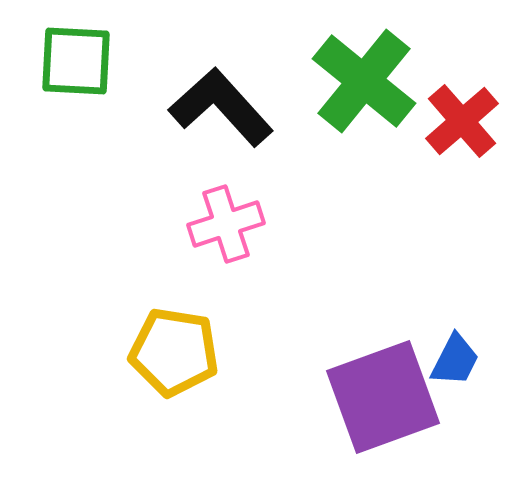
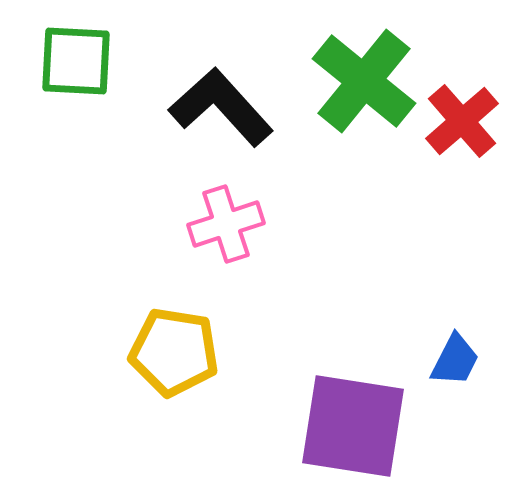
purple square: moved 30 px left, 29 px down; rotated 29 degrees clockwise
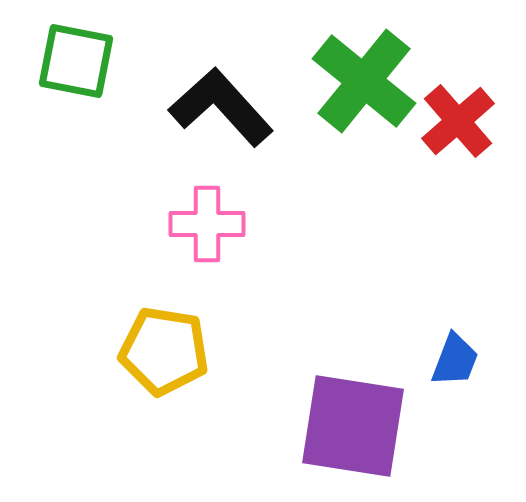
green square: rotated 8 degrees clockwise
red cross: moved 4 px left
pink cross: moved 19 px left; rotated 18 degrees clockwise
yellow pentagon: moved 10 px left, 1 px up
blue trapezoid: rotated 6 degrees counterclockwise
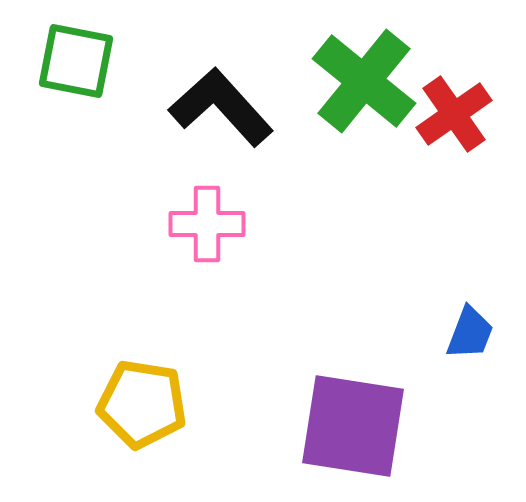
red cross: moved 4 px left, 7 px up; rotated 6 degrees clockwise
yellow pentagon: moved 22 px left, 53 px down
blue trapezoid: moved 15 px right, 27 px up
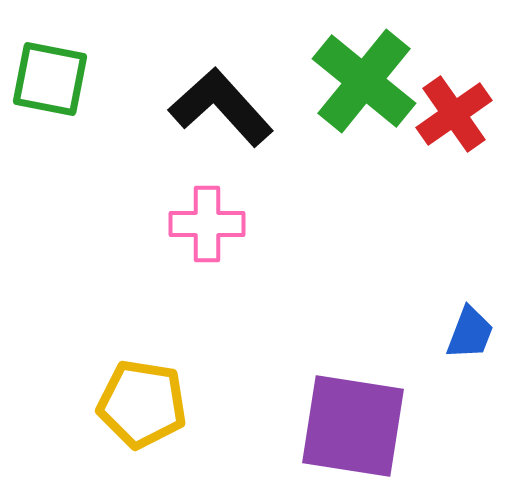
green square: moved 26 px left, 18 px down
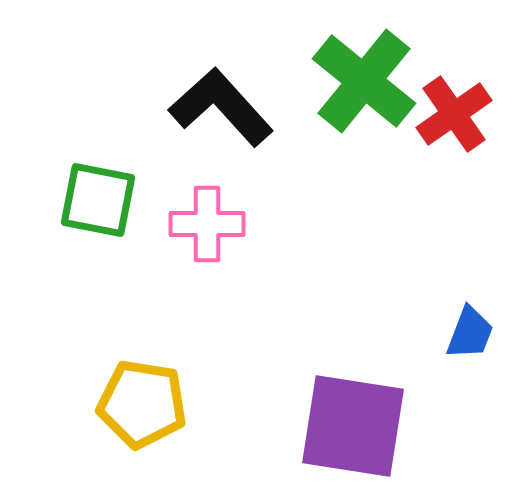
green square: moved 48 px right, 121 px down
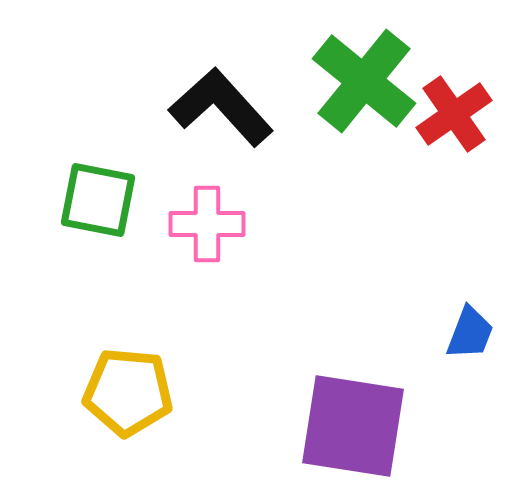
yellow pentagon: moved 14 px left, 12 px up; rotated 4 degrees counterclockwise
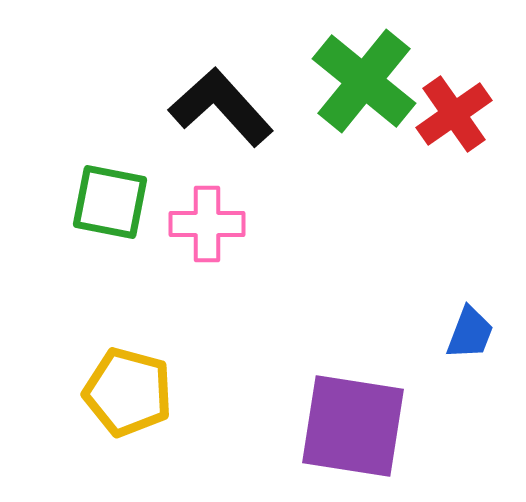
green square: moved 12 px right, 2 px down
yellow pentagon: rotated 10 degrees clockwise
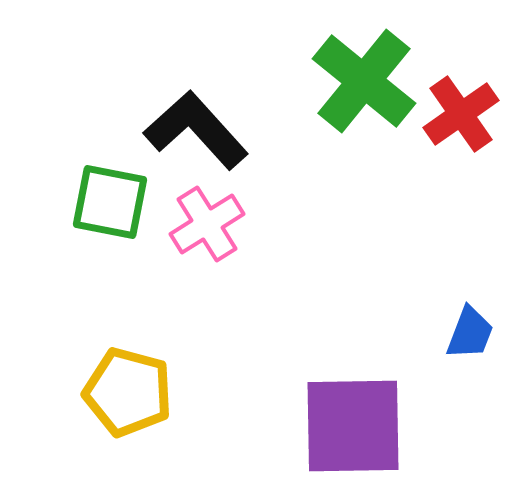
black L-shape: moved 25 px left, 23 px down
red cross: moved 7 px right
pink cross: rotated 32 degrees counterclockwise
purple square: rotated 10 degrees counterclockwise
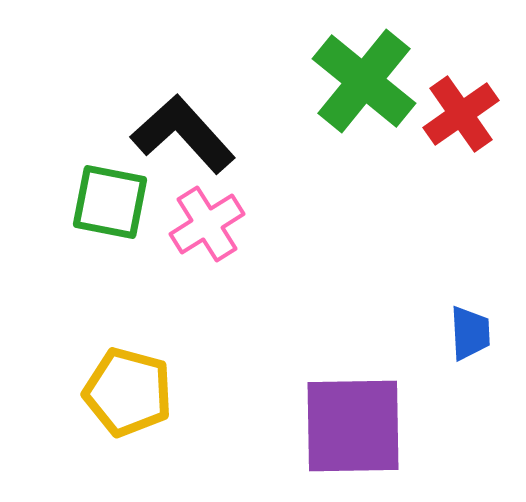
black L-shape: moved 13 px left, 4 px down
blue trapezoid: rotated 24 degrees counterclockwise
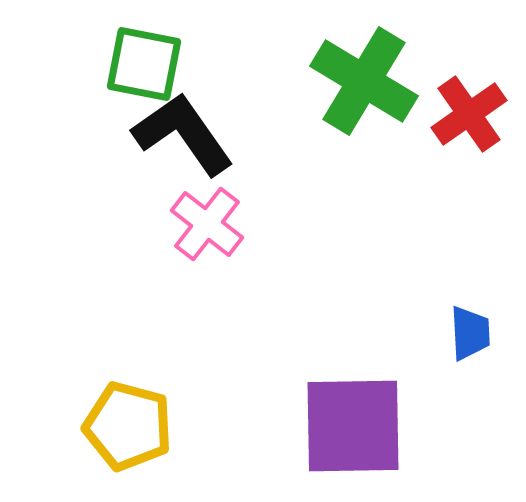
green cross: rotated 8 degrees counterclockwise
red cross: moved 8 px right
black L-shape: rotated 7 degrees clockwise
green square: moved 34 px right, 138 px up
pink cross: rotated 20 degrees counterclockwise
yellow pentagon: moved 34 px down
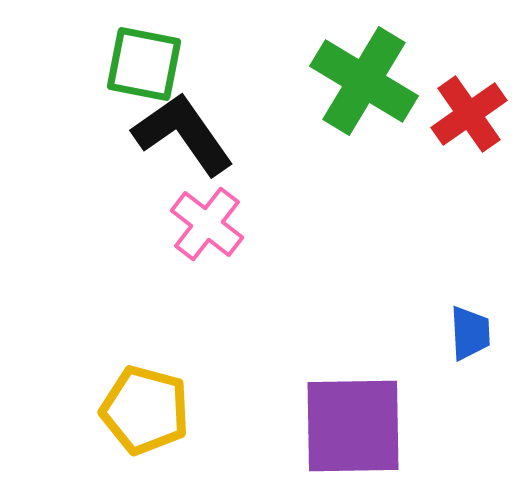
yellow pentagon: moved 17 px right, 16 px up
